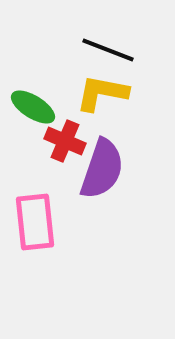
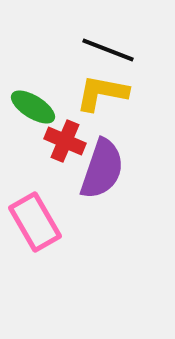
pink rectangle: rotated 24 degrees counterclockwise
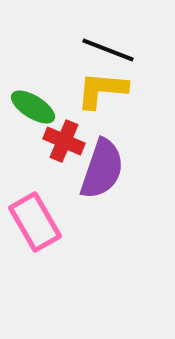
yellow L-shape: moved 3 px up; rotated 6 degrees counterclockwise
red cross: moved 1 px left
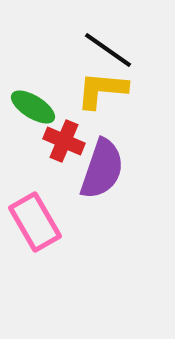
black line: rotated 14 degrees clockwise
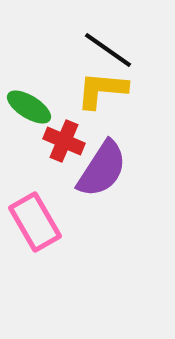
green ellipse: moved 4 px left
purple semicircle: rotated 14 degrees clockwise
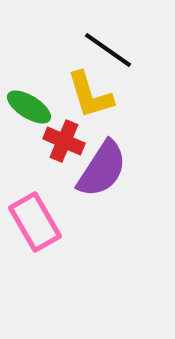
yellow L-shape: moved 12 px left, 5 px down; rotated 112 degrees counterclockwise
